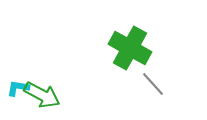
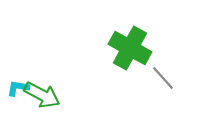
gray line: moved 10 px right, 6 px up
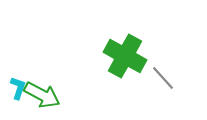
green cross: moved 5 px left, 8 px down
cyan L-shape: rotated 100 degrees clockwise
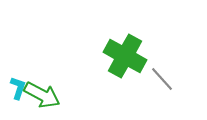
gray line: moved 1 px left, 1 px down
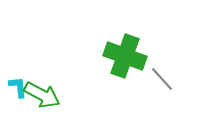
green cross: rotated 9 degrees counterclockwise
cyan L-shape: moved 1 px up; rotated 25 degrees counterclockwise
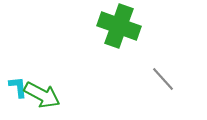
green cross: moved 6 px left, 30 px up
gray line: moved 1 px right
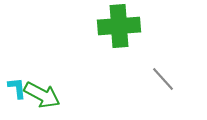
green cross: rotated 24 degrees counterclockwise
cyan L-shape: moved 1 px left, 1 px down
